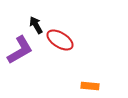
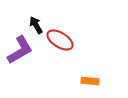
orange rectangle: moved 5 px up
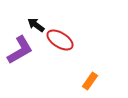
black arrow: rotated 24 degrees counterclockwise
orange rectangle: rotated 60 degrees counterclockwise
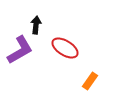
black arrow: rotated 60 degrees clockwise
red ellipse: moved 5 px right, 8 px down
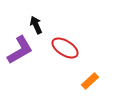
black arrow: rotated 30 degrees counterclockwise
orange rectangle: rotated 12 degrees clockwise
